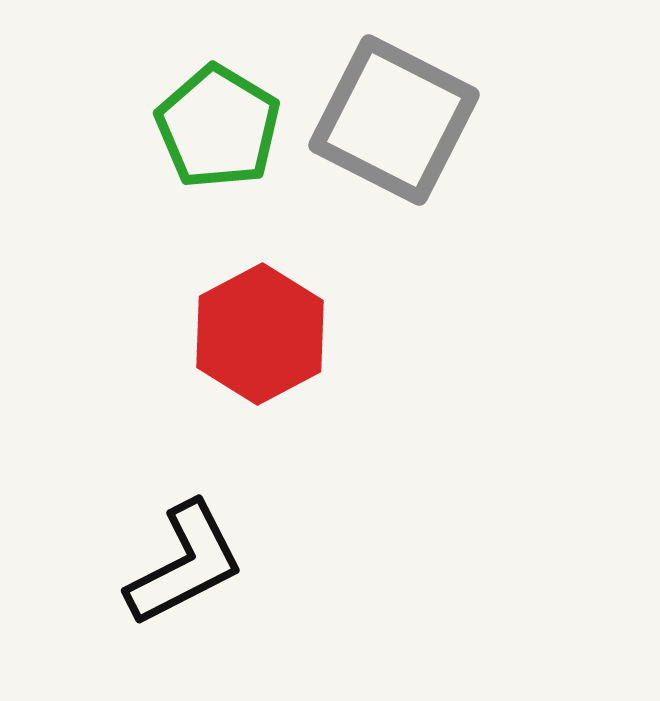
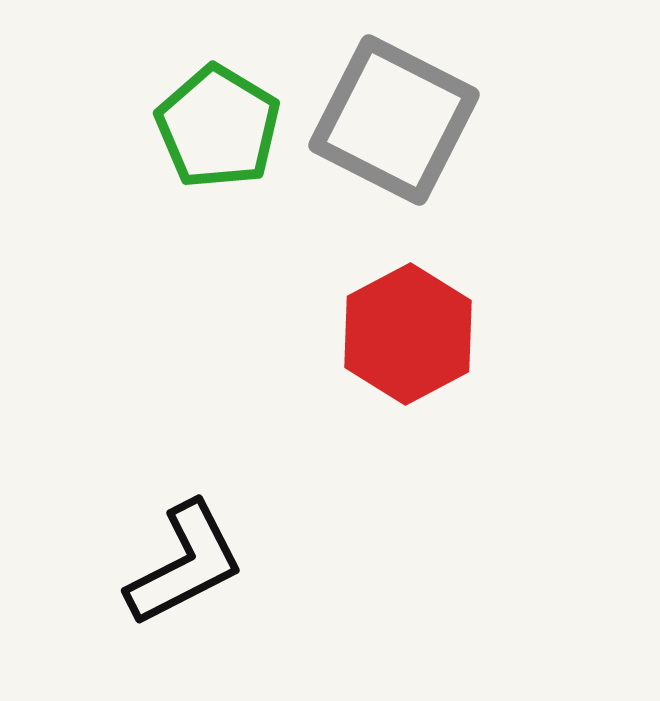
red hexagon: moved 148 px right
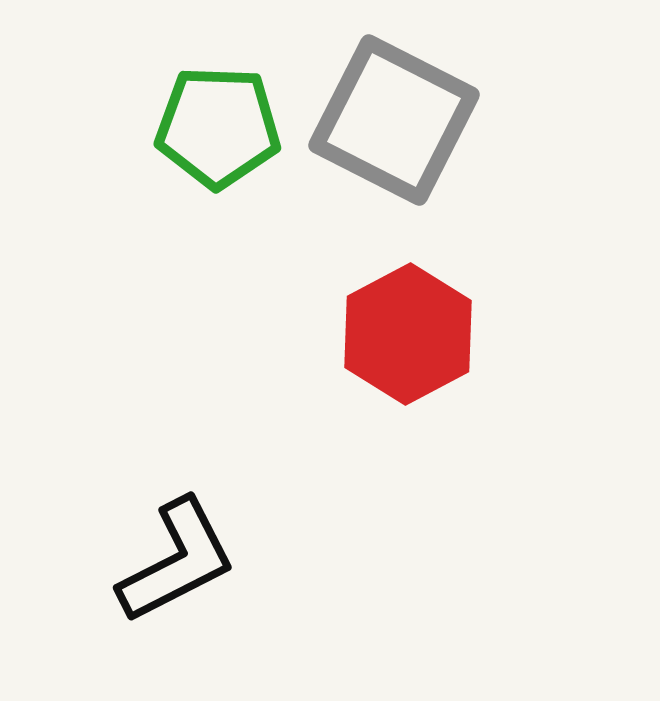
green pentagon: rotated 29 degrees counterclockwise
black L-shape: moved 8 px left, 3 px up
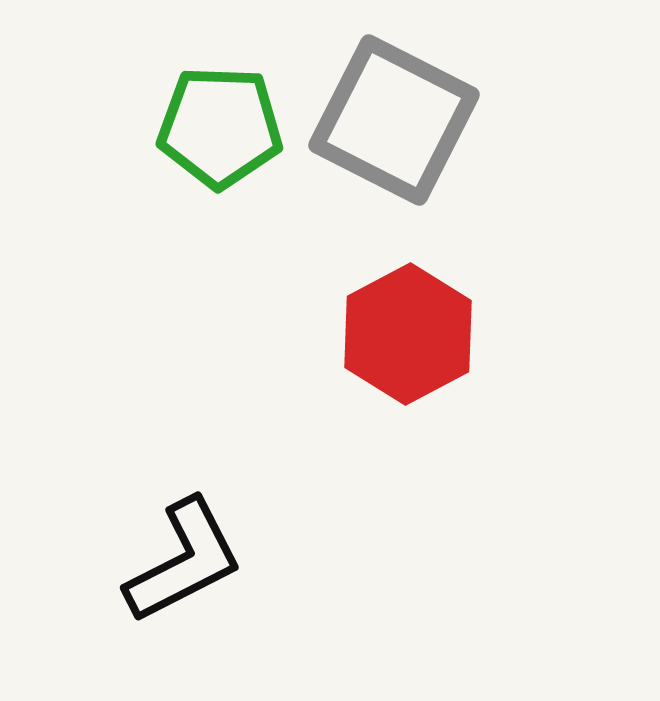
green pentagon: moved 2 px right
black L-shape: moved 7 px right
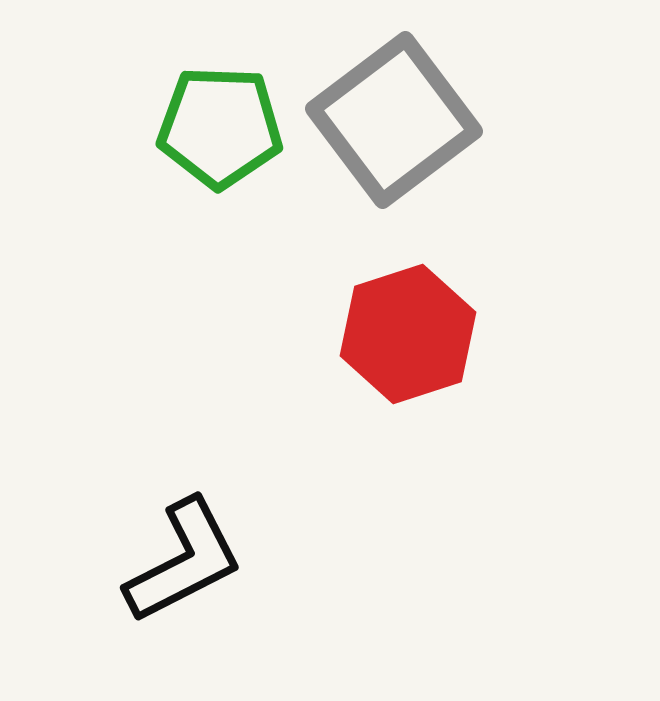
gray square: rotated 26 degrees clockwise
red hexagon: rotated 10 degrees clockwise
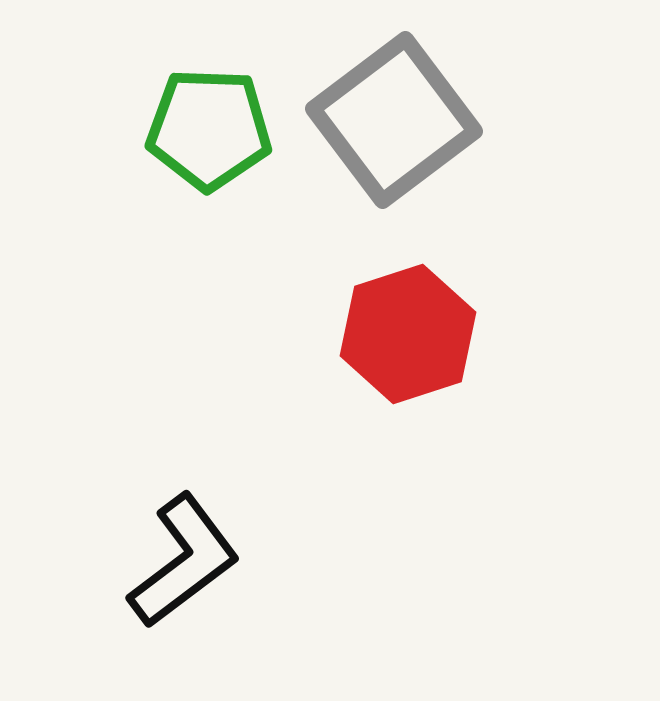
green pentagon: moved 11 px left, 2 px down
black L-shape: rotated 10 degrees counterclockwise
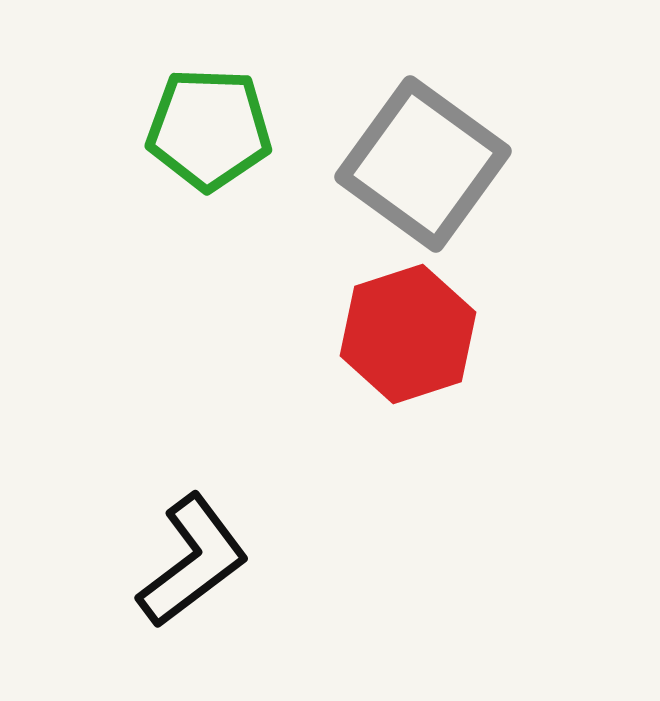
gray square: moved 29 px right, 44 px down; rotated 17 degrees counterclockwise
black L-shape: moved 9 px right
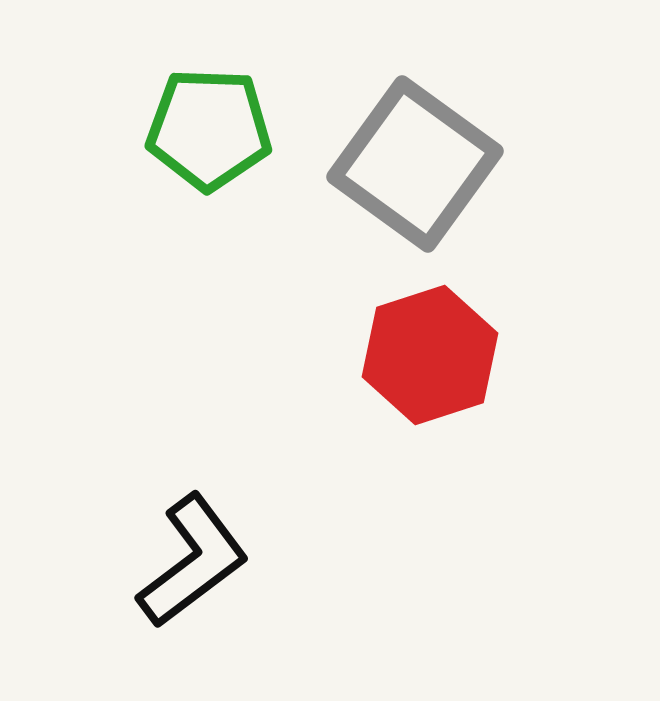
gray square: moved 8 px left
red hexagon: moved 22 px right, 21 px down
